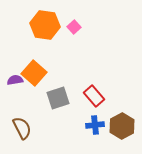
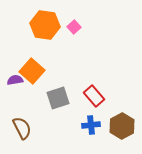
orange square: moved 2 px left, 2 px up
blue cross: moved 4 px left
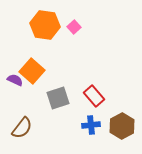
purple semicircle: rotated 35 degrees clockwise
brown semicircle: rotated 65 degrees clockwise
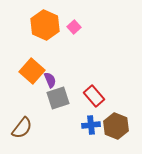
orange hexagon: rotated 16 degrees clockwise
purple semicircle: moved 35 px right; rotated 42 degrees clockwise
brown hexagon: moved 6 px left; rotated 10 degrees counterclockwise
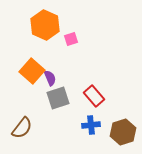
pink square: moved 3 px left, 12 px down; rotated 24 degrees clockwise
purple semicircle: moved 2 px up
brown hexagon: moved 7 px right, 6 px down; rotated 20 degrees clockwise
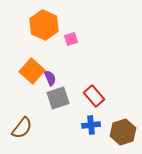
orange hexagon: moved 1 px left
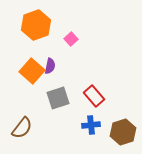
orange hexagon: moved 8 px left; rotated 16 degrees clockwise
pink square: rotated 24 degrees counterclockwise
purple semicircle: moved 12 px up; rotated 35 degrees clockwise
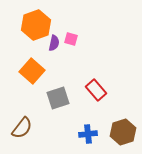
pink square: rotated 32 degrees counterclockwise
purple semicircle: moved 4 px right, 23 px up
red rectangle: moved 2 px right, 6 px up
blue cross: moved 3 px left, 9 px down
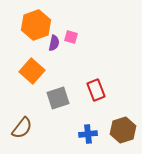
pink square: moved 2 px up
red rectangle: rotated 20 degrees clockwise
brown hexagon: moved 2 px up
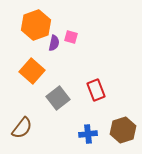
gray square: rotated 20 degrees counterclockwise
